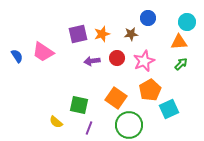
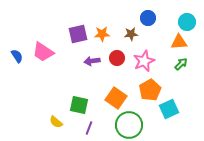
orange star: rotated 14 degrees clockwise
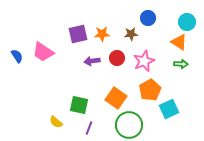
orange triangle: rotated 36 degrees clockwise
green arrow: rotated 48 degrees clockwise
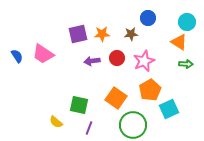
pink trapezoid: moved 2 px down
green arrow: moved 5 px right
green circle: moved 4 px right
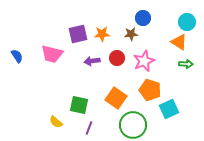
blue circle: moved 5 px left
pink trapezoid: moved 9 px right; rotated 20 degrees counterclockwise
orange pentagon: rotated 25 degrees counterclockwise
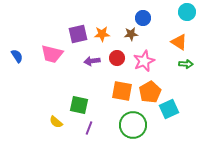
cyan circle: moved 10 px up
orange pentagon: moved 2 px down; rotated 25 degrees clockwise
orange square: moved 6 px right, 7 px up; rotated 25 degrees counterclockwise
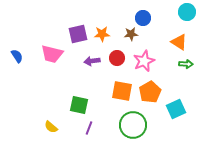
cyan square: moved 7 px right
yellow semicircle: moved 5 px left, 5 px down
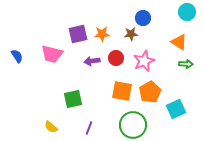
red circle: moved 1 px left
green square: moved 6 px left, 6 px up; rotated 24 degrees counterclockwise
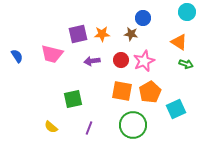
brown star: rotated 16 degrees clockwise
red circle: moved 5 px right, 2 px down
green arrow: rotated 16 degrees clockwise
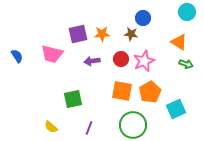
red circle: moved 1 px up
